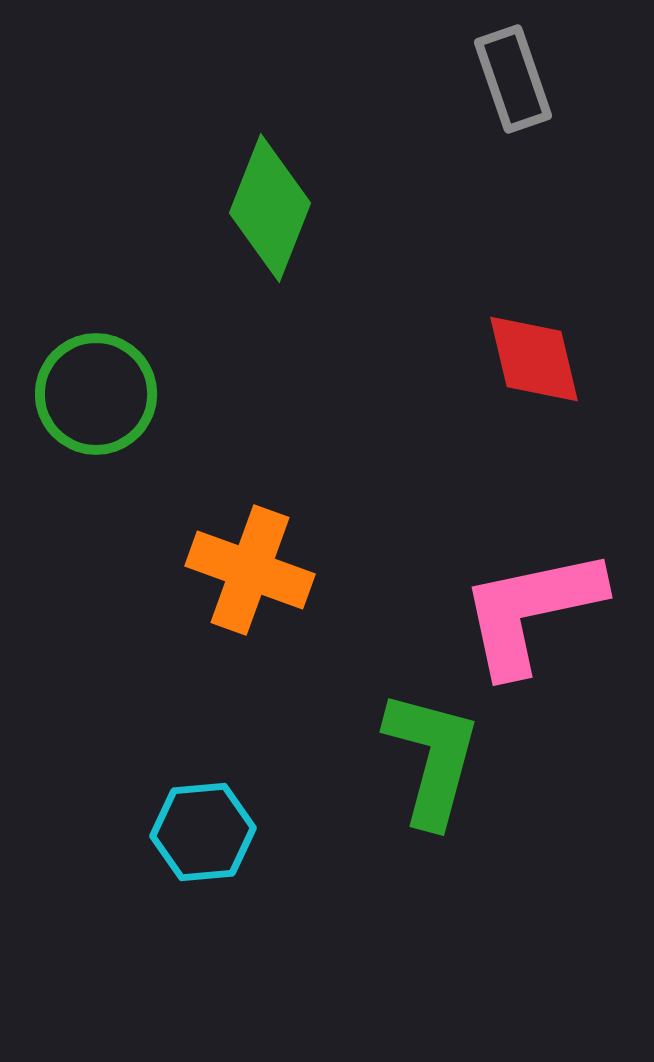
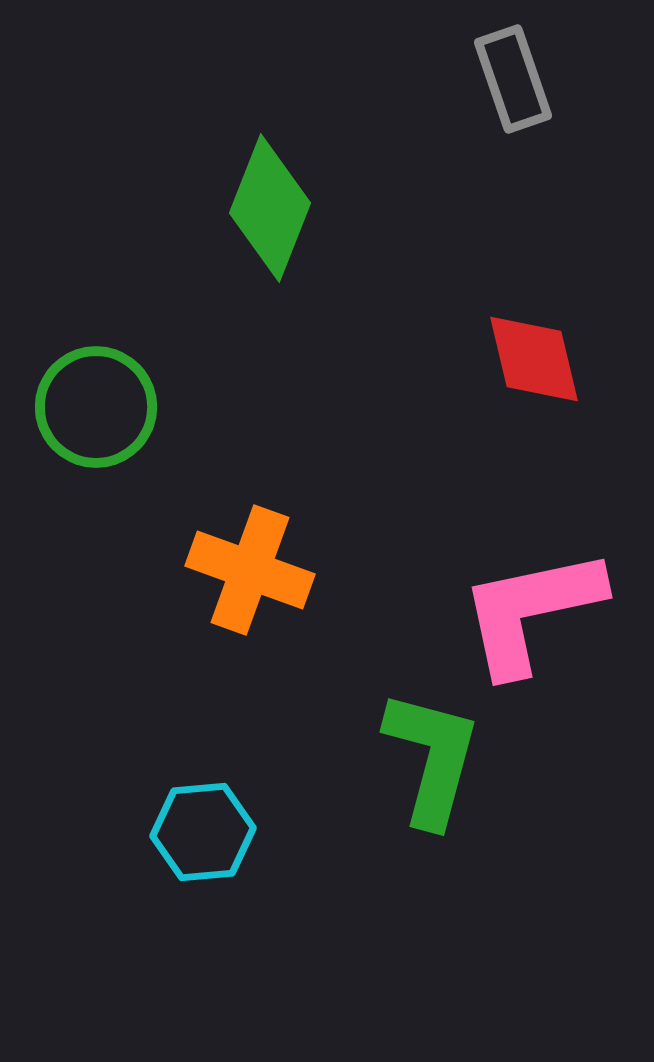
green circle: moved 13 px down
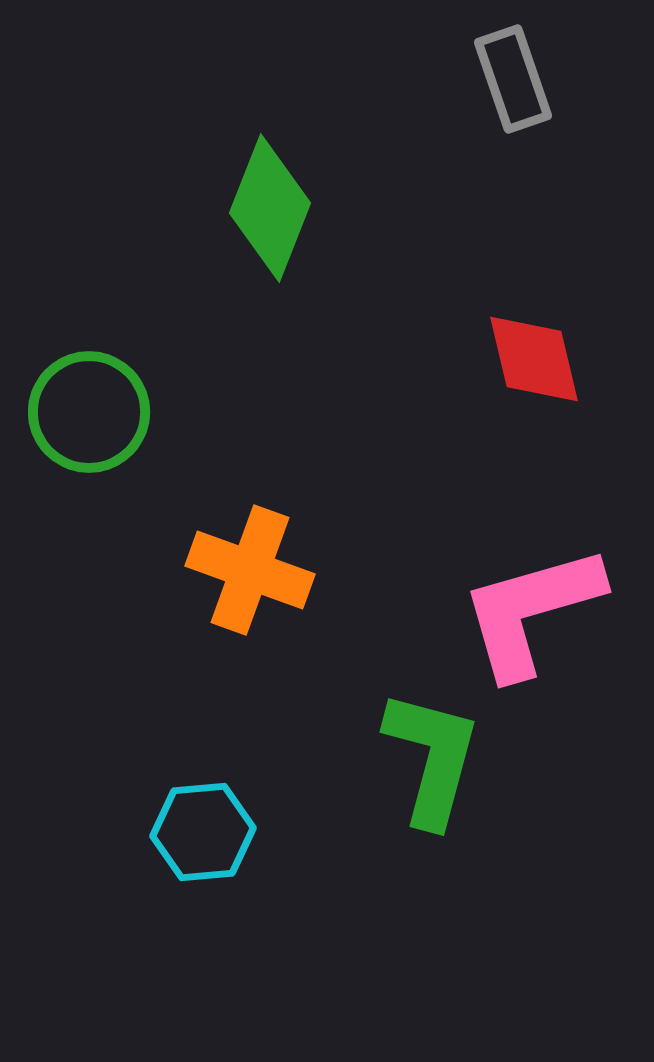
green circle: moved 7 px left, 5 px down
pink L-shape: rotated 4 degrees counterclockwise
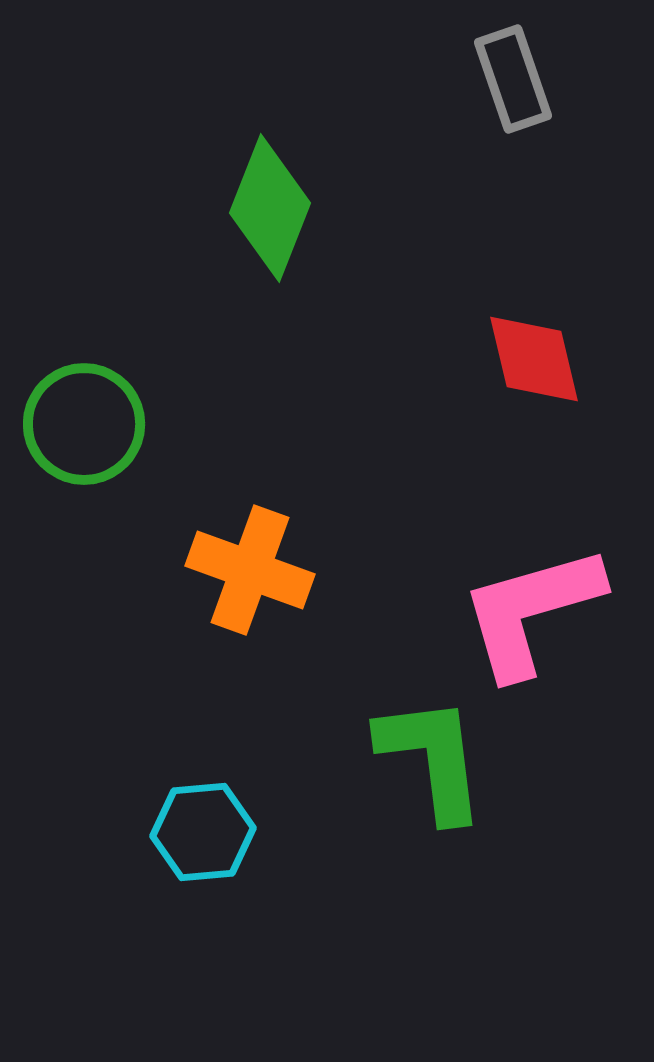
green circle: moved 5 px left, 12 px down
green L-shape: rotated 22 degrees counterclockwise
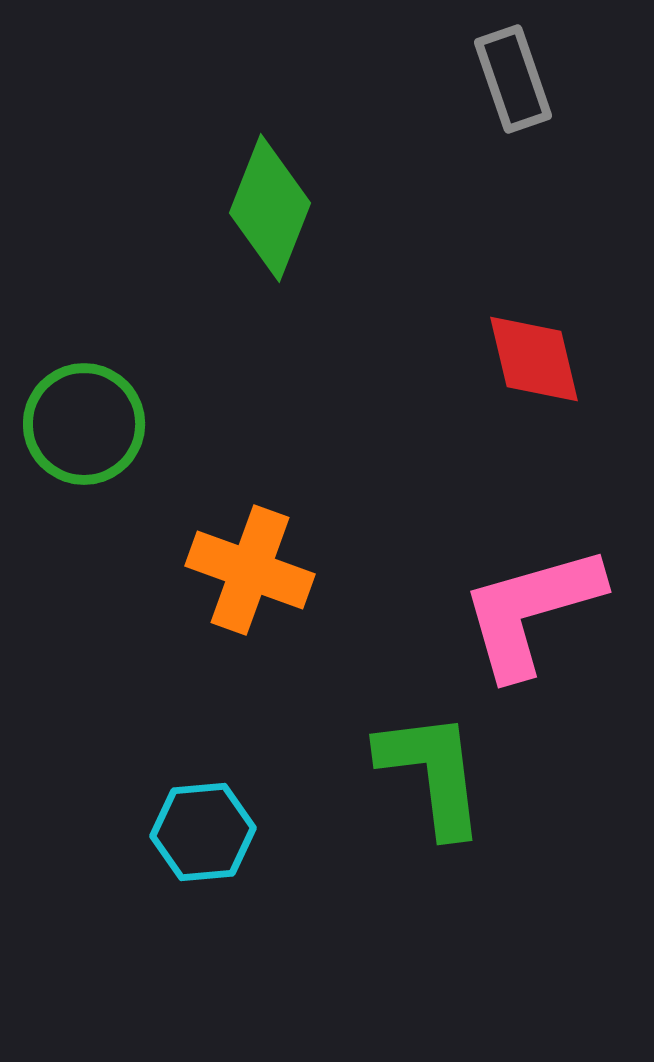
green L-shape: moved 15 px down
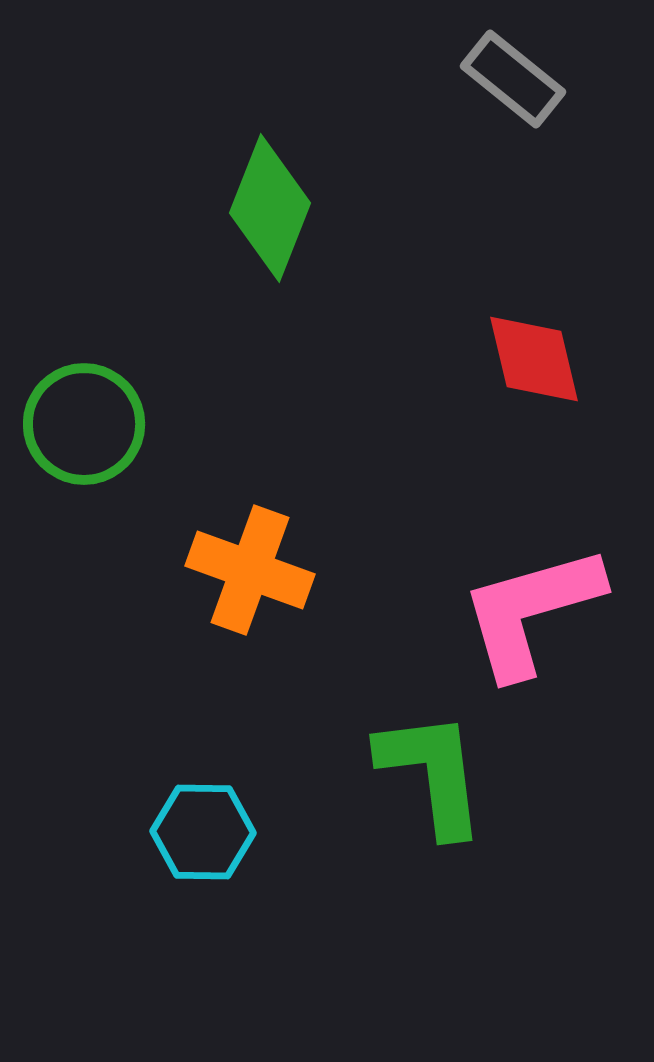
gray rectangle: rotated 32 degrees counterclockwise
cyan hexagon: rotated 6 degrees clockwise
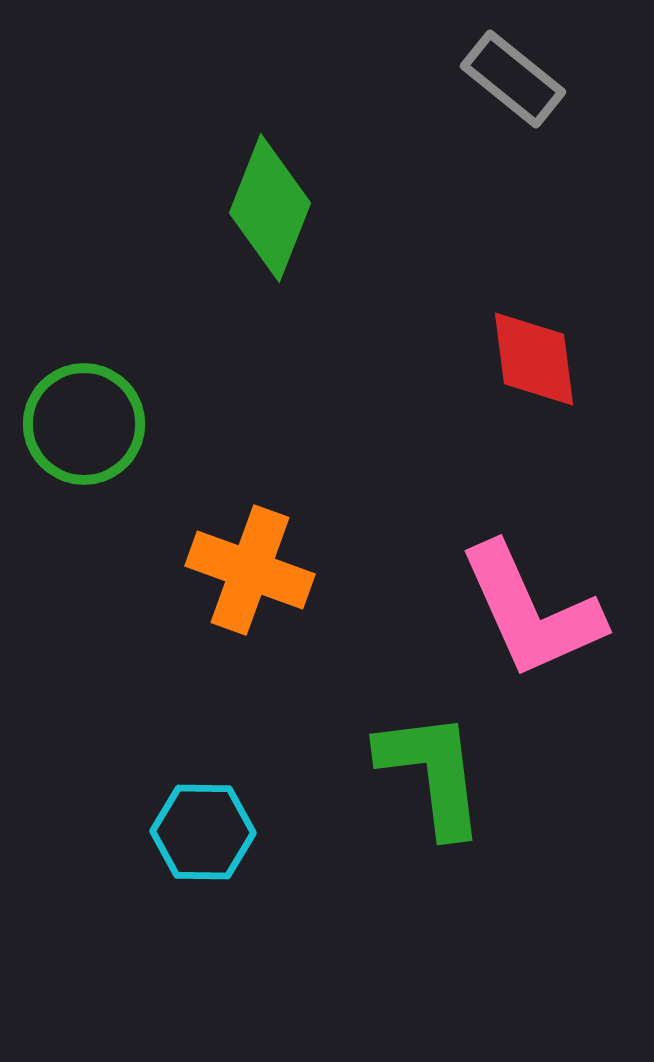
red diamond: rotated 6 degrees clockwise
pink L-shape: rotated 98 degrees counterclockwise
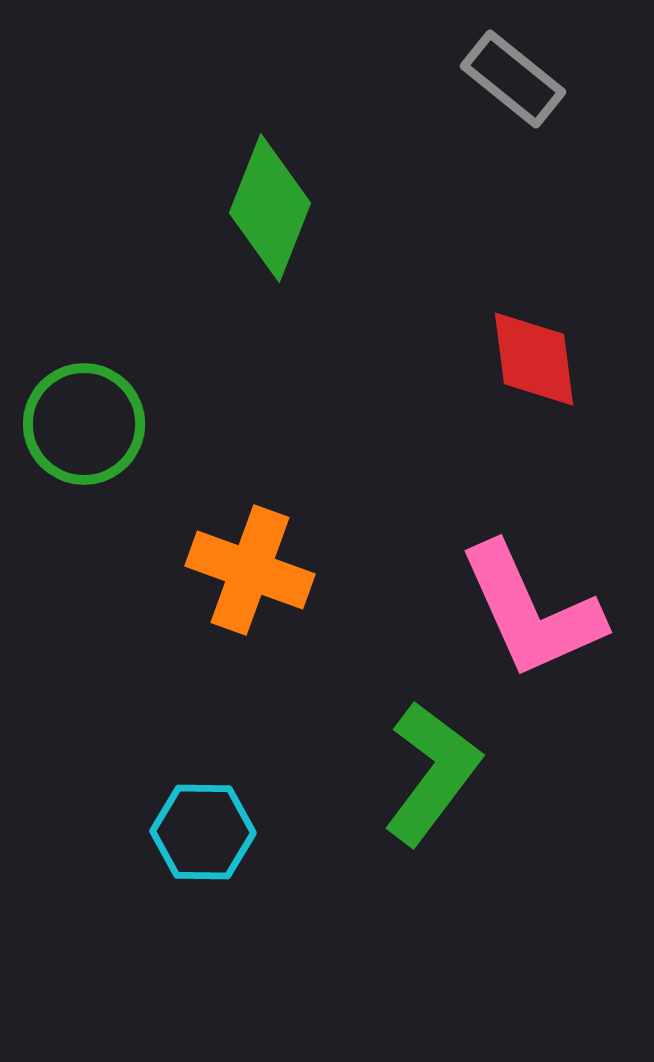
green L-shape: rotated 44 degrees clockwise
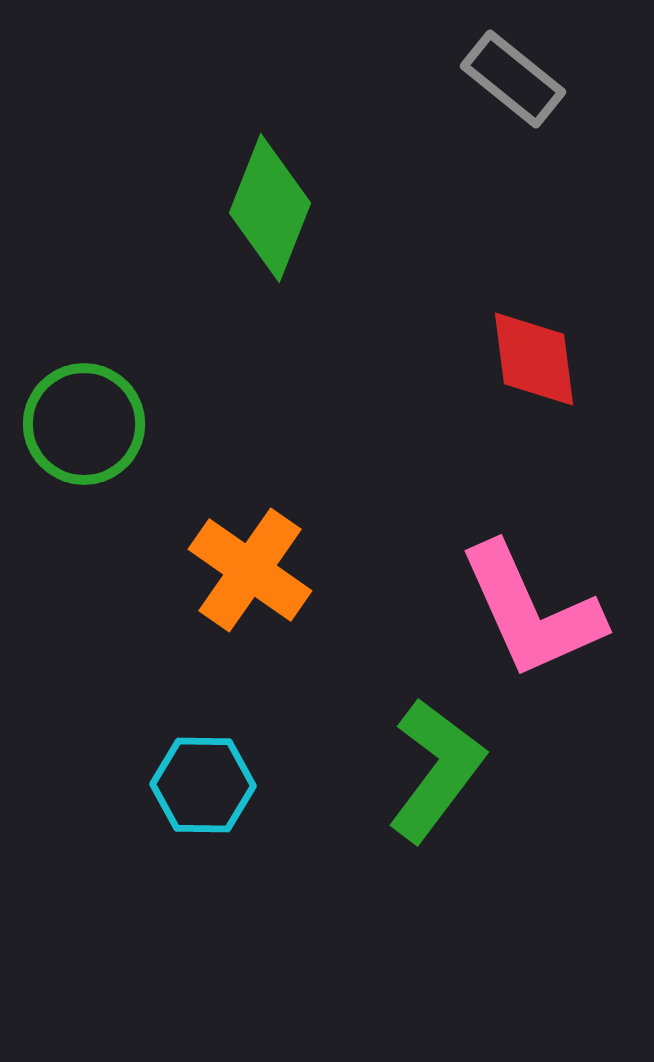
orange cross: rotated 15 degrees clockwise
green L-shape: moved 4 px right, 3 px up
cyan hexagon: moved 47 px up
